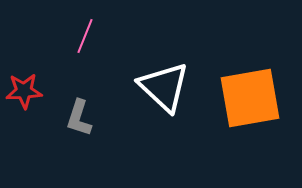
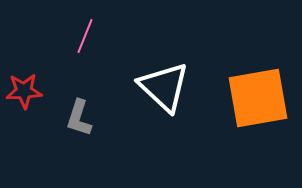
orange square: moved 8 px right
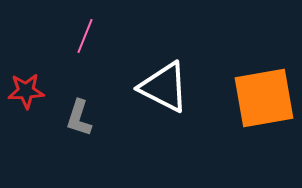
white triangle: rotated 16 degrees counterclockwise
red star: moved 2 px right
orange square: moved 6 px right
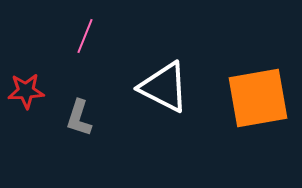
orange square: moved 6 px left
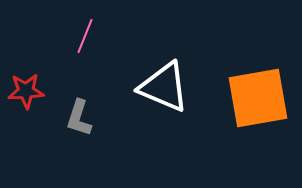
white triangle: rotated 4 degrees counterclockwise
